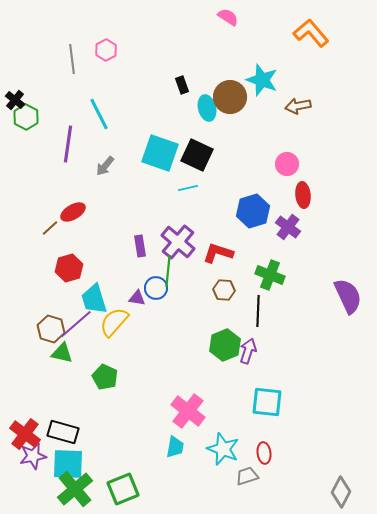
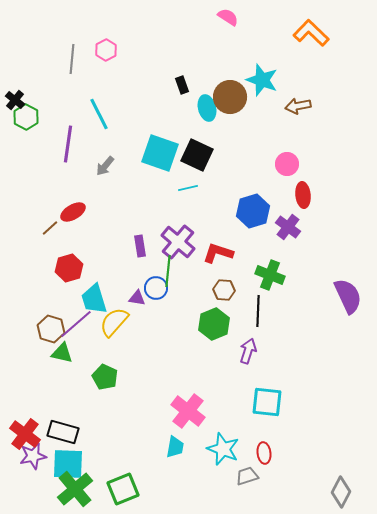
orange L-shape at (311, 33): rotated 6 degrees counterclockwise
gray line at (72, 59): rotated 12 degrees clockwise
green hexagon at (225, 345): moved 11 px left, 21 px up
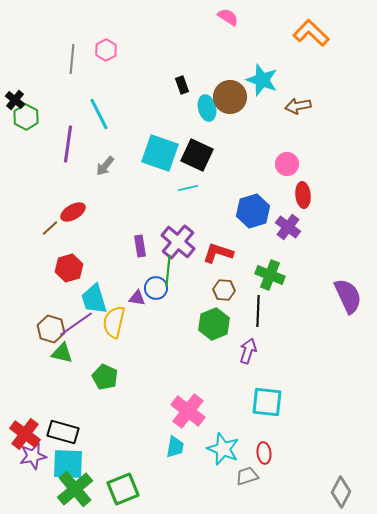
yellow semicircle at (114, 322): rotated 28 degrees counterclockwise
purple line at (76, 324): rotated 6 degrees clockwise
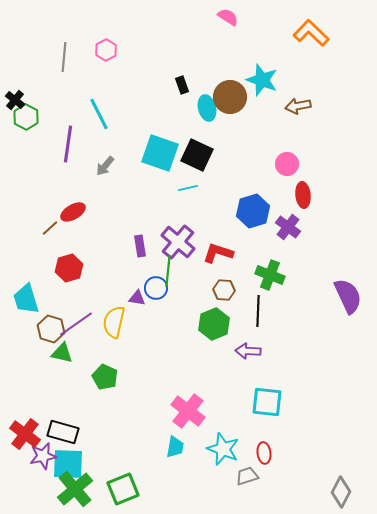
gray line at (72, 59): moved 8 px left, 2 px up
cyan trapezoid at (94, 299): moved 68 px left
purple arrow at (248, 351): rotated 105 degrees counterclockwise
purple star at (33, 456): moved 10 px right
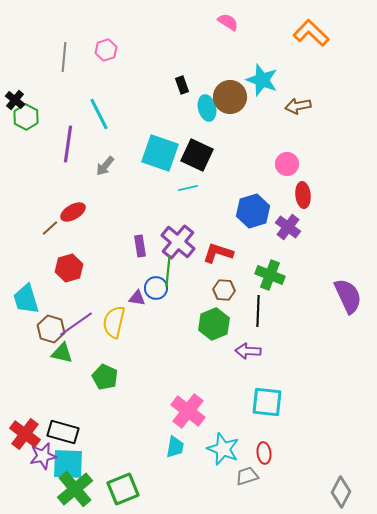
pink semicircle at (228, 17): moved 5 px down
pink hexagon at (106, 50): rotated 10 degrees clockwise
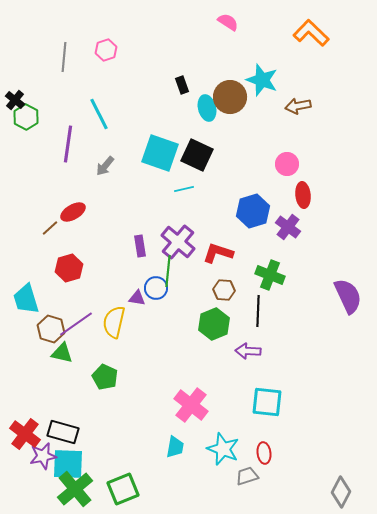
cyan line at (188, 188): moved 4 px left, 1 px down
pink cross at (188, 411): moved 3 px right, 6 px up
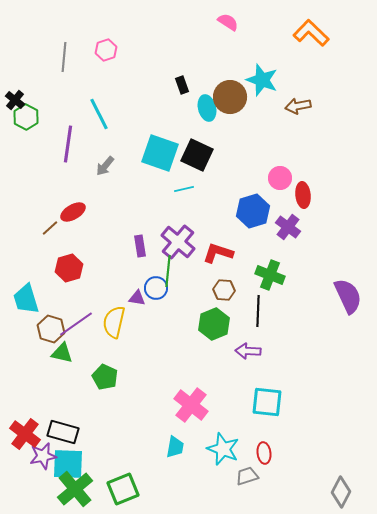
pink circle at (287, 164): moved 7 px left, 14 px down
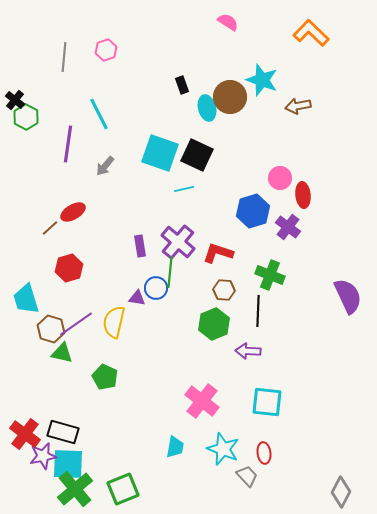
green line at (168, 271): moved 2 px right, 1 px down
pink cross at (191, 405): moved 11 px right, 4 px up
gray trapezoid at (247, 476): rotated 65 degrees clockwise
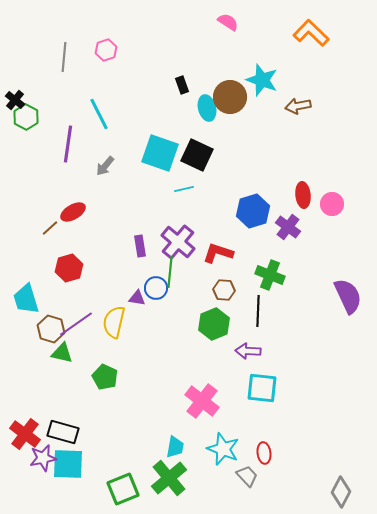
pink circle at (280, 178): moved 52 px right, 26 px down
cyan square at (267, 402): moved 5 px left, 14 px up
purple star at (43, 456): moved 2 px down
green cross at (75, 489): moved 94 px right, 11 px up
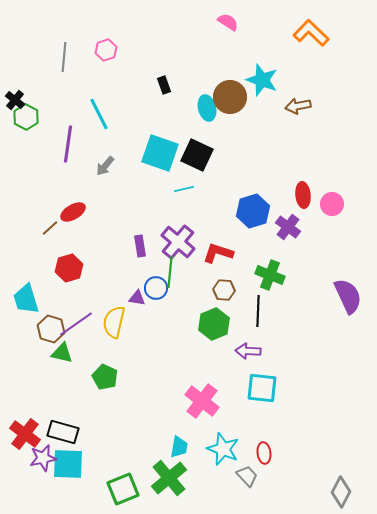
black rectangle at (182, 85): moved 18 px left
cyan trapezoid at (175, 447): moved 4 px right
